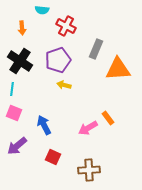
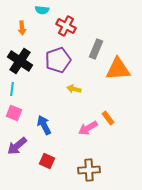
yellow arrow: moved 10 px right, 4 px down
red square: moved 6 px left, 4 px down
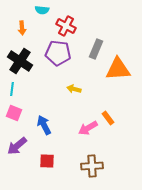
purple pentagon: moved 7 px up; rotated 25 degrees clockwise
red square: rotated 21 degrees counterclockwise
brown cross: moved 3 px right, 4 px up
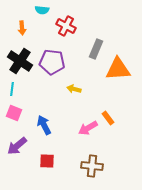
purple pentagon: moved 6 px left, 9 px down
brown cross: rotated 10 degrees clockwise
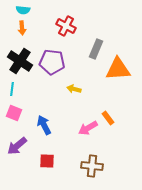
cyan semicircle: moved 19 px left
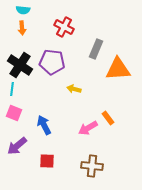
red cross: moved 2 px left, 1 px down
black cross: moved 4 px down
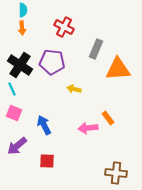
cyan semicircle: rotated 96 degrees counterclockwise
cyan line: rotated 32 degrees counterclockwise
pink arrow: rotated 24 degrees clockwise
brown cross: moved 24 px right, 7 px down
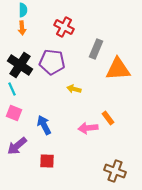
brown cross: moved 1 px left, 2 px up; rotated 15 degrees clockwise
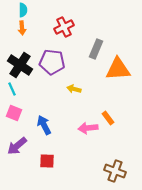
red cross: rotated 36 degrees clockwise
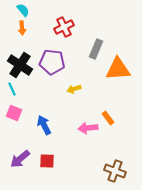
cyan semicircle: rotated 40 degrees counterclockwise
yellow arrow: rotated 32 degrees counterclockwise
purple arrow: moved 3 px right, 13 px down
